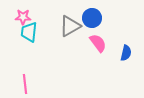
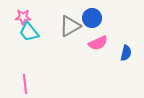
cyan trapezoid: rotated 45 degrees counterclockwise
pink semicircle: rotated 102 degrees clockwise
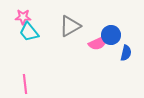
blue circle: moved 19 px right, 17 px down
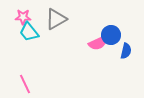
gray triangle: moved 14 px left, 7 px up
blue semicircle: moved 2 px up
pink line: rotated 18 degrees counterclockwise
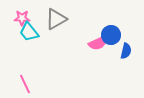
pink star: moved 1 px left, 1 px down
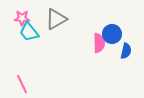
blue circle: moved 1 px right, 1 px up
pink semicircle: moved 1 px right; rotated 66 degrees counterclockwise
pink line: moved 3 px left
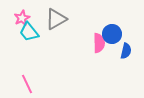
pink star: rotated 28 degrees counterclockwise
pink line: moved 5 px right
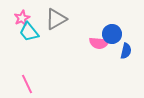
pink semicircle: rotated 96 degrees clockwise
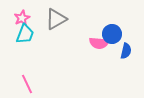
cyan trapezoid: moved 4 px left, 2 px down; rotated 120 degrees counterclockwise
